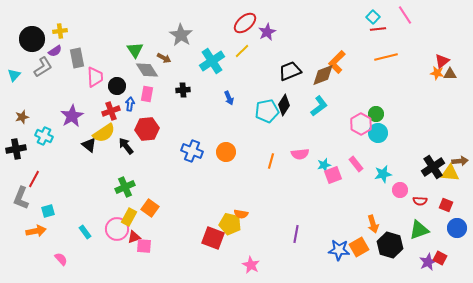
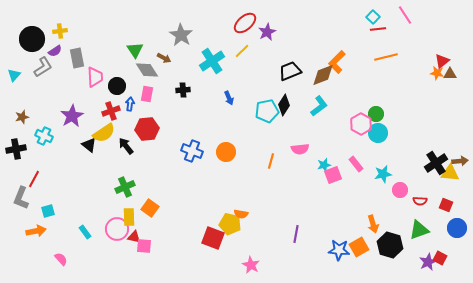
pink semicircle at (300, 154): moved 5 px up
black cross at (433, 167): moved 3 px right, 4 px up
yellow rectangle at (129, 217): rotated 30 degrees counterclockwise
red triangle at (134, 237): rotated 32 degrees clockwise
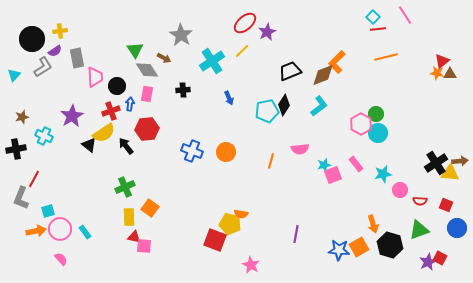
pink circle at (117, 229): moved 57 px left
red square at (213, 238): moved 2 px right, 2 px down
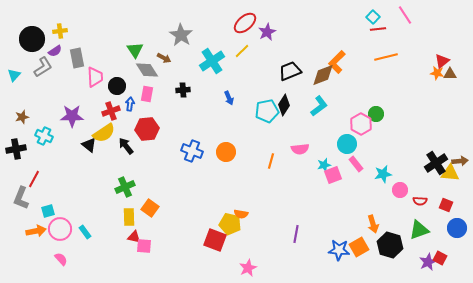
purple star at (72, 116): rotated 30 degrees clockwise
cyan circle at (378, 133): moved 31 px left, 11 px down
pink star at (251, 265): moved 3 px left, 3 px down; rotated 18 degrees clockwise
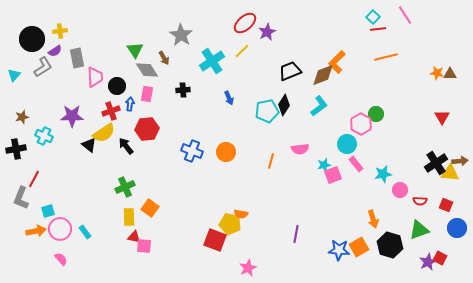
brown arrow at (164, 58): rotated 32 degrees clockwise
red triangle at (442, 61): moved 56 px down; rotated 21 degrees counterclockwise
orange arrow at (373, 224): moved 5 px up
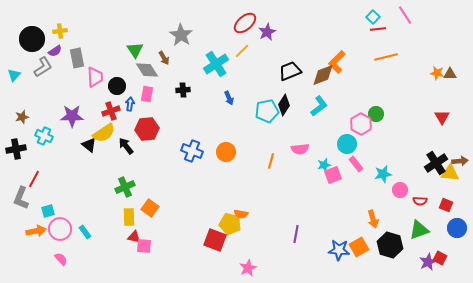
cyan cross at (212, 61): moved 4 px right, 3 px down
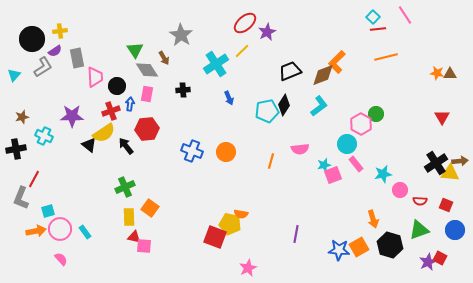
blue circle at (457, 228): moved 2 px left, 2 px down
red square at (215, 240): moved 3 px up
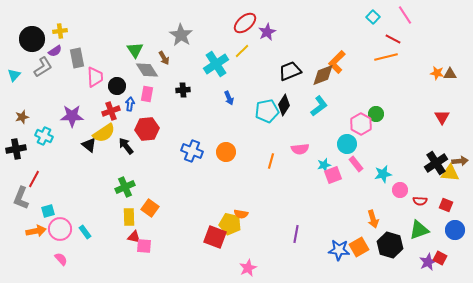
red line at (378, 29): moved 15 px right, 10 px down; rotated 35 degrees clockwise
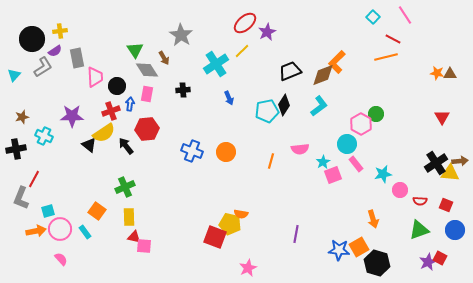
cyan star at (324, 165): moved 1 px left, 3 px up; rotated 16 degrees counterclockwise
orange square at (150, 208): moved 53 px left, 3 px down
black hexagon at (390, 245): moved 13 px left, 18 px down
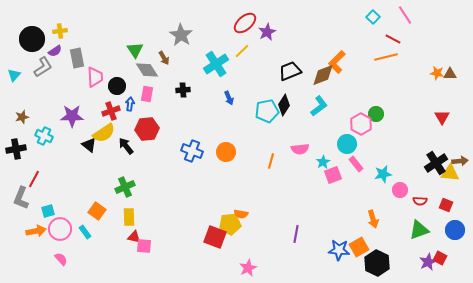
yellow pentagon at (230, 224): rotated 20 degrees counterclockwise
black hexagon at (377, 263): rotated 10 degrees clockwise
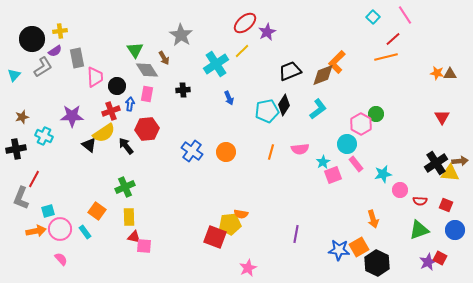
red line at (393, 39): rotated 70 degrees counterclockwise
cyan L-shape at (319, 106): moved 1 px left, 3 px down
blue cross at (192, 151): rotated 15 degrees clockwise
orange line at (271, 161): moved 9 px up
